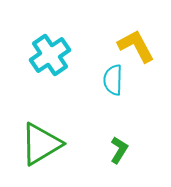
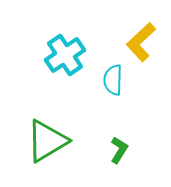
yellow L-shape: moved 5 px right, 4 px up; rotated 105 degrees counterclockwise
cyan cross: moved 15 px right
green triangle: moved 6 px right, 3 px up
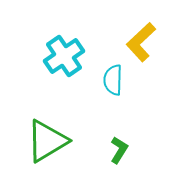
cyan cross: moved 1 px left, 1 px down
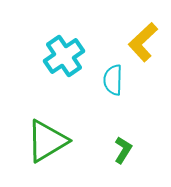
yellow L-shape: moved 2 px right
green L-shape: moved 4 px right
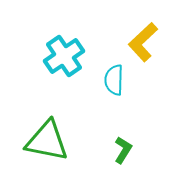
cyan semicircle: moved 1 px right
green triangle: rotated 42 degrees clockwise
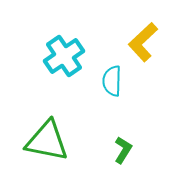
cyan semicircle: moved 2 px left, 1 px down
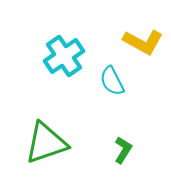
yellow L-shape: rotated 108 degrees counterclockwise
cyan semicircle: rotated 28 degrees counterclockwise
green triangle: moved 1 px left, 2 px down; rotated 30 degrees counterclockwise
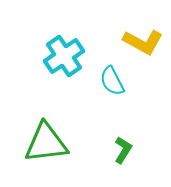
green triangle: rotated 12 degrees clockwise
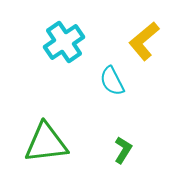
yellow L-shape: moved 1 px right, 1 px up; rotated 111 degrees clockwise
cyan cross: moved 14 px up
